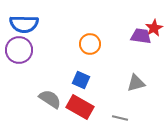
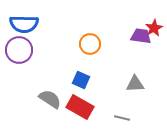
gray triangle: moved 1 px left, 1 px down; rotated 12 degrees clockwise
gray line: moved 2 px right
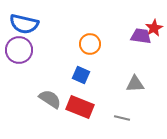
blue semicircle: rotated 12 degrees clockwise
blue square: moved 5 px up
red rectangle: rotated 8 degrees counterclockwise
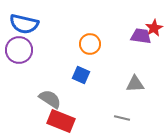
red rectangle: moved 19 px left, 14 px down
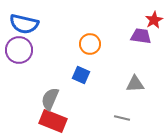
red star: moved 8 px up
gray semicircle: rotated 100 degrees counterclockwise
red rectangle: moved 8 px left
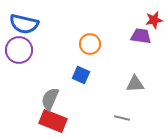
red star: rotated 18 degrees clockwise
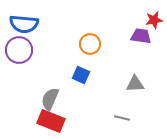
blue semicircle: rotated 8 degrees counterclockwise
red rectangle: moved 2 px left
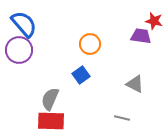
red star: moved 1 px down; rotated 24 degrees clockwise
blue semicircle: rotated 136 degrees counterclockwise
blue square: rotated 30 degrees clockwise
gray triangle: rotated 30 degrees clockwise
red rectangle: rotated 20 degrees counterclockwise
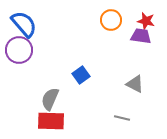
red star: moved 8 px left
orange circle: moved 21 px right, 24 px up
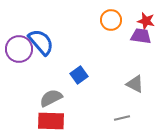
blue semicircle: moved 17 px right, 18 px down
purple circle: moved 1 px up
blue square: moved 2 px left
gray semicircle: moved 1 px right, 1 px up; rotated 40 degrees clockwise
gray line: rotated 28 degrees counterclockwise
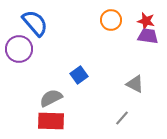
purple trapezoid: moved 7 px right
blue semicircle: moved 6 px left, 19 px up
gray line: rotated 35 degrees counterclockwise
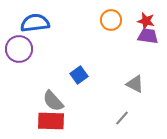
blue semicircle: rotated 56 degrees counterclockwise
gray semicircle: moved 2 px right, 3 px down; rotated 105 degrees counterclockwise
